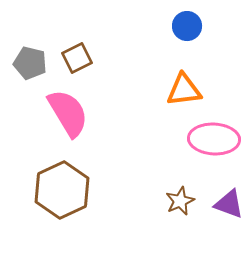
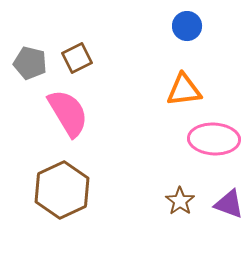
brown star: rotated 12 degrees counterclockwise
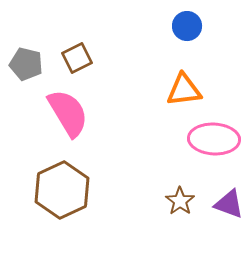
gray pentagon: moved 4 px left, 1 px down
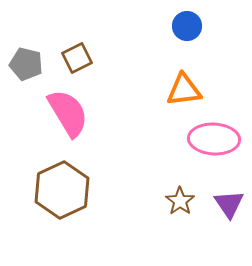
purple triangle: rotated 36 degrees clockwise
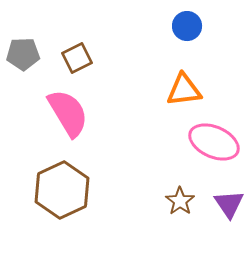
gray pentagon: moved 3 px left, 10 px up; rotated 16 degrees counterclockwise
pink ellipse: moved 3 px down; rotated 21 degrees clockwise
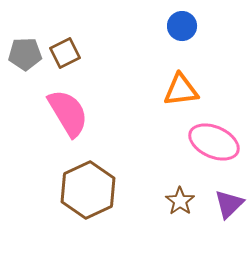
blue circle: moved 5 px left
gray pentagon: moved 2 px right
brown square: moved 12 px left, 5 px up
orange triangle: moved 3 px left
brown hexagon: moved 26 px right
purple triangle: rotated 20 degrees clockwise
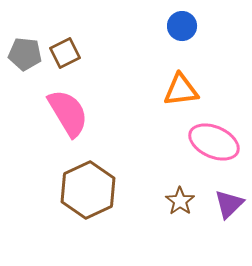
gray pentagon: rotated 8 degrees clockwise
